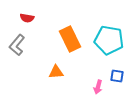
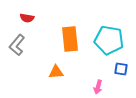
orange rectangle: rotated 20 degrees clockwise
blue square: moved 4 px right, 7 px up
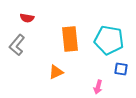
orange triangle: rotated 21 degrees counterclockwise
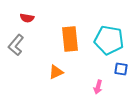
gray L-shape: moved 1 px left
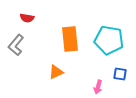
blue square: moved 1 px left, 5 px down
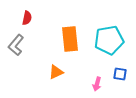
red semicircle: rotated 88 degrees counterclockwise
cyan pentagon: rotated 20 degrees counterclockwise
pink arrow: moved 1 px left, 3 px up
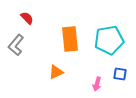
red semicircle: rotated 56 degrees counterclockwise
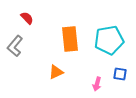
gray L-shape: moved 1 px left, 1 px down
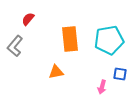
red semicircle: moved 1 px right, 1 px down; rotated 96 degrees counterclockwise
orange triangle: rotated 14 degrees clockwise
pink arrow: moved 5 px right, 3 px down
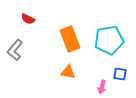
red semicircle: rotated 104 degrees counterclockwise
orange rectangle: rotated 15 degrees counterclockwise
gray L-shape: moved 4 px down
orange triangle: moved 12 px right; rotated 21 degrees clockwise
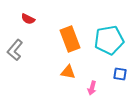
pink arrow: moved 10 px left, 1 px down
